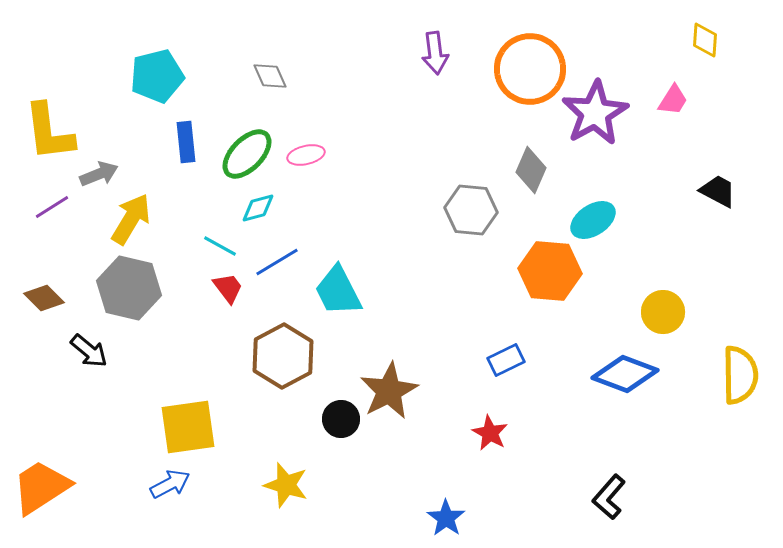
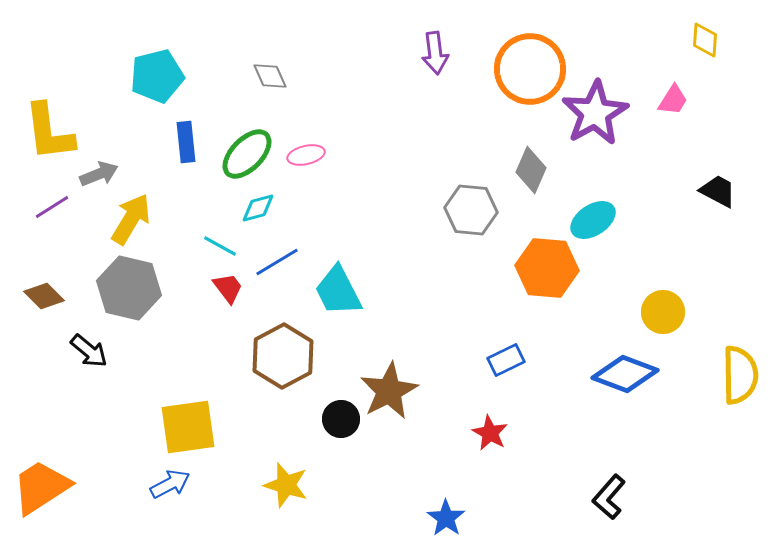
orange hexagon at (550, 271): moved 3 px left, 3 px up
brown diamond at (44, 298): moved 2 px up
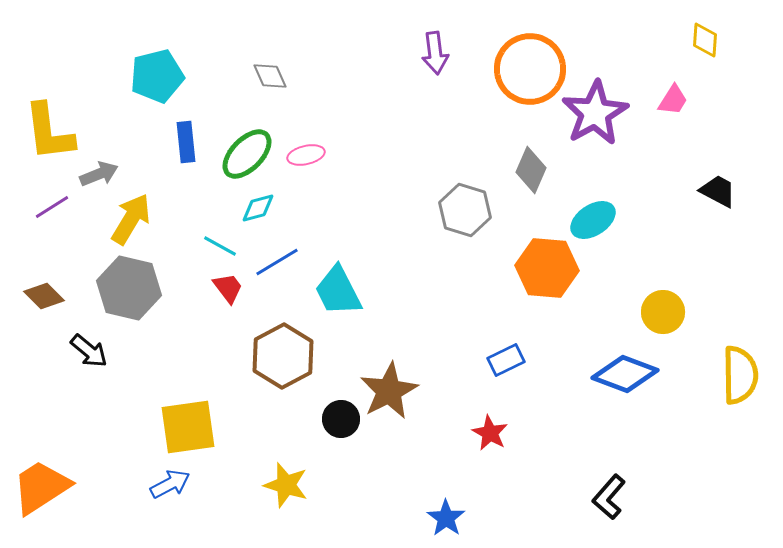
gray hexagon at (471, 210): moved 6 px left; rotated 12 degrees clockwise
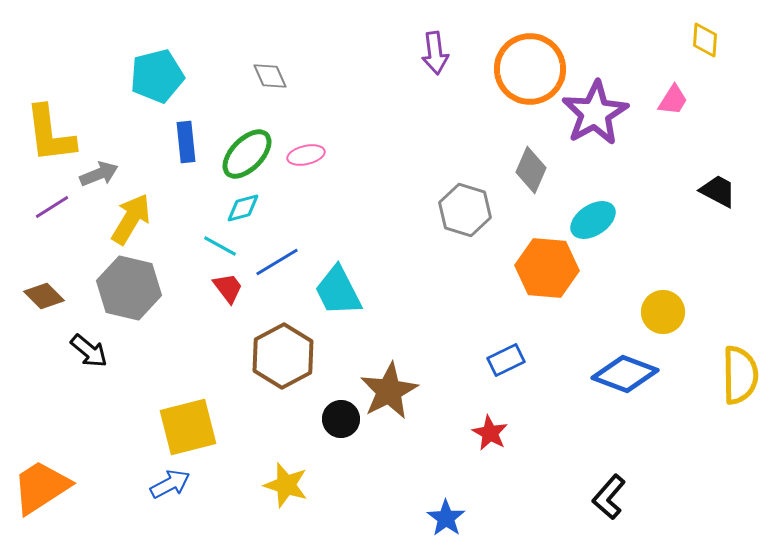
yellow L-shape at (49, 132): moved 1 px right, 2 px down
cyan diamond at (258, 208): moved 15 px left
yellow square at (188, 427): rotated 6 degrees counterclockwise
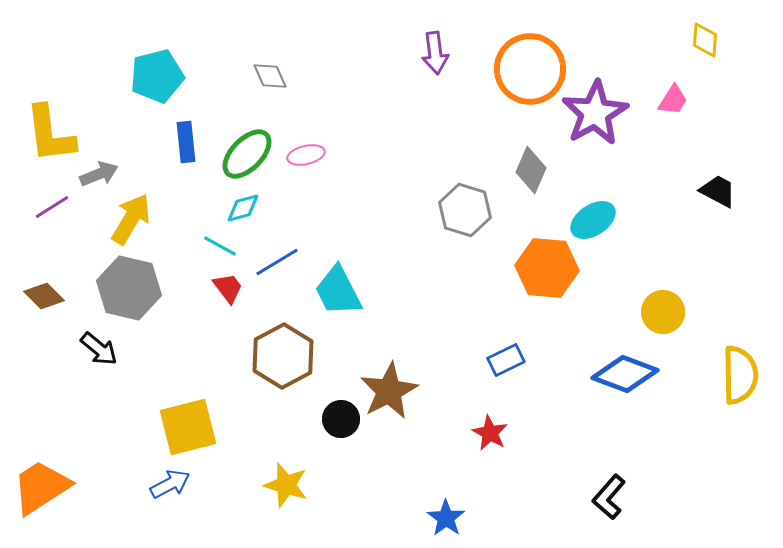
black arrow at (89, 351): moved 10 px right, 2 px up
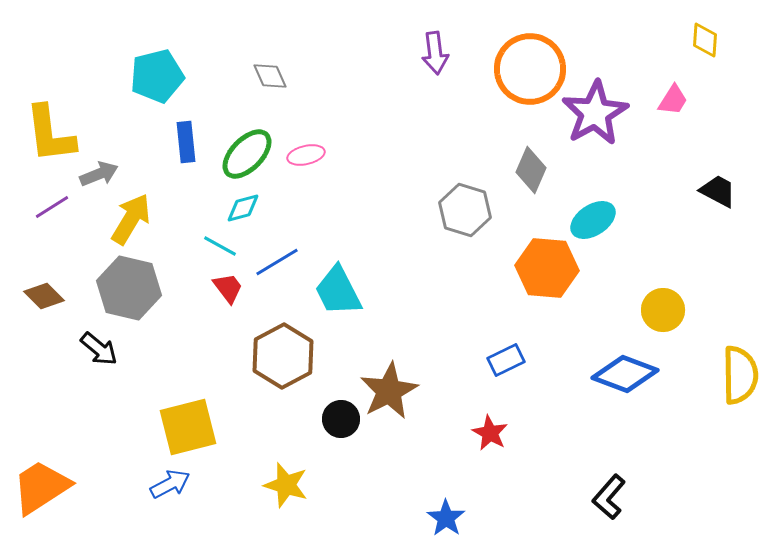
yellow circle at (663, 312): moved 2 px up
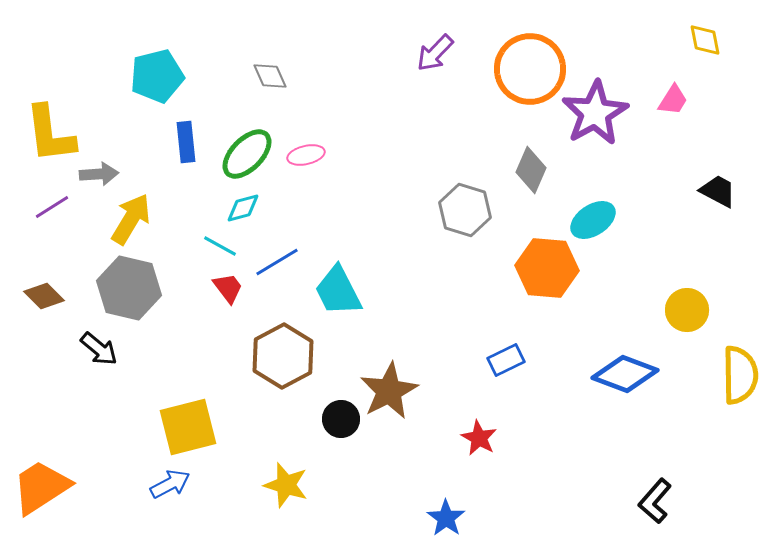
yellow diamond at (705, 40): rotated 15 degrees counterclockwise
purple arrow at (435, 53): rotated 51 degrees clockwise
gray arrow at (99, 174): rotated 18 degrees clockwise
yellow circle at (663, 310): moved 24 px right
red star at (490, 433): moved 11 px left, 5 px down
black L-shape at (609, 497): moved 46 px right, 4 px down
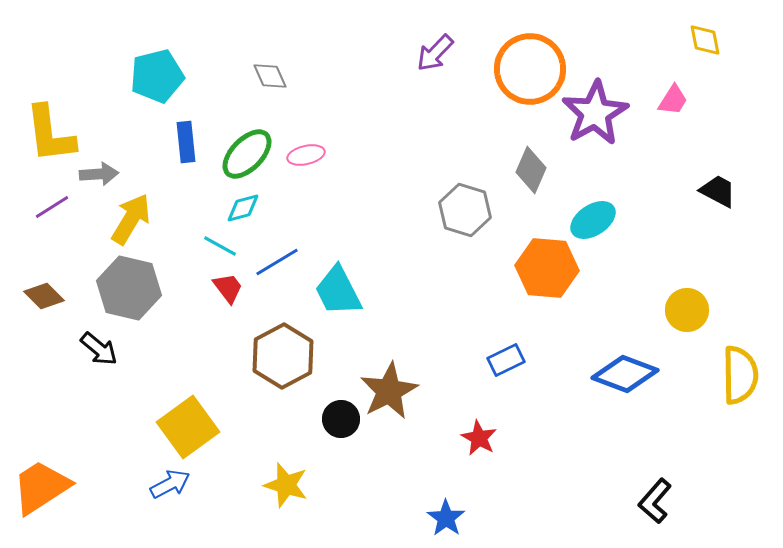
yellow square at (188, 427): rotated 22 degrees counterclockwise
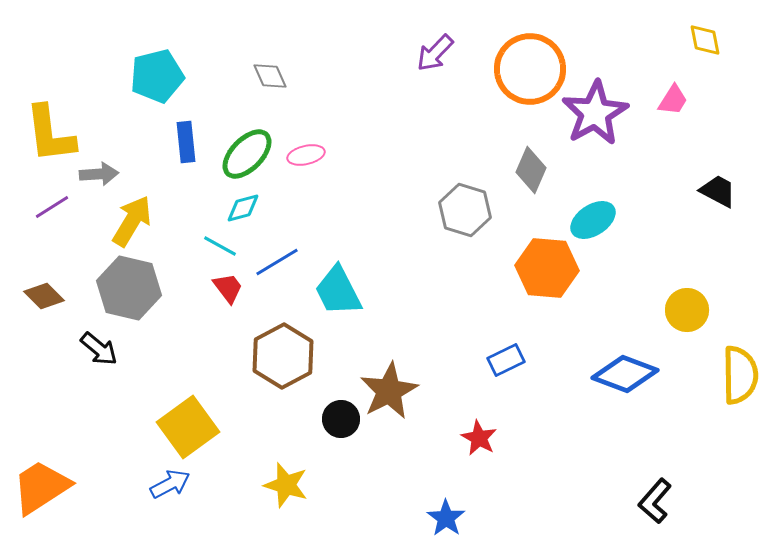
yellow arrow at (131, 219): moved 1 px right, 2 px down
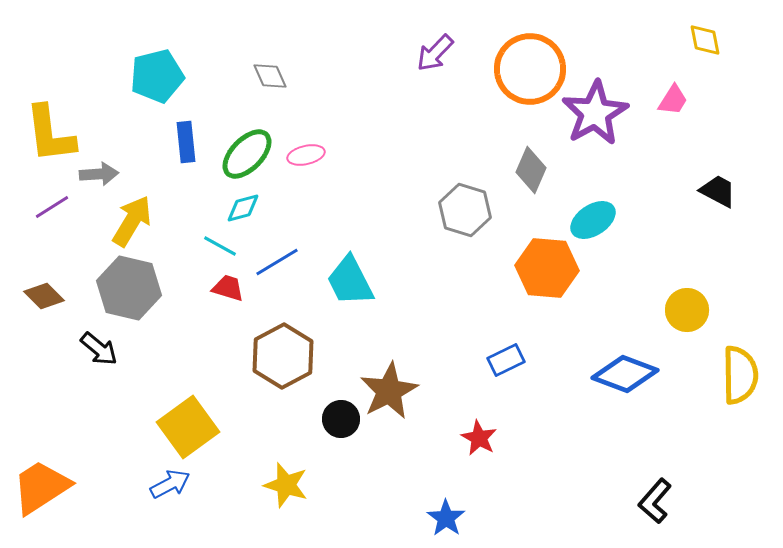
red trapezoid at (228, 288): rotated 36 degrees counterclockwise
cyan trapezoid at (338, 291): moved 12 px right, 10 px up
